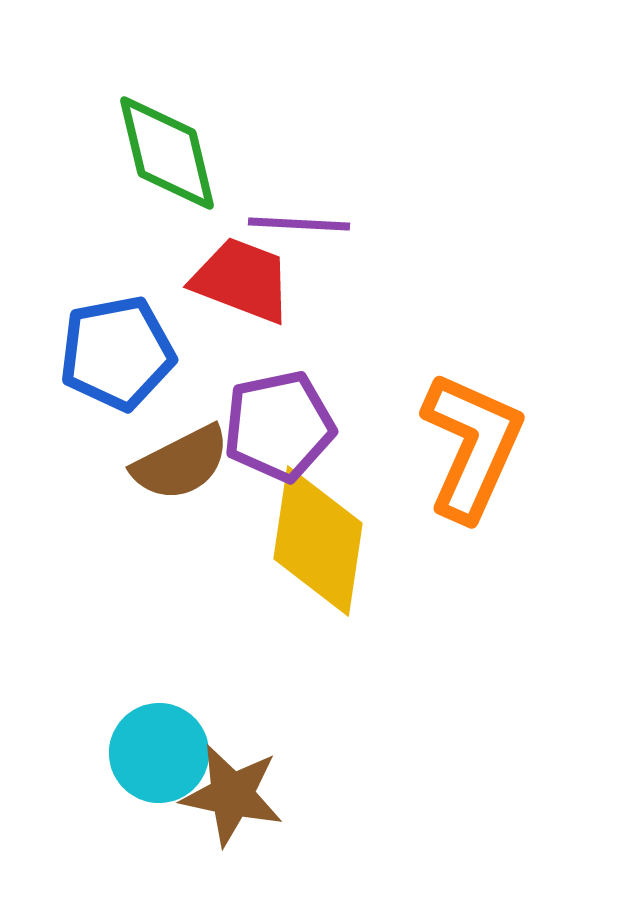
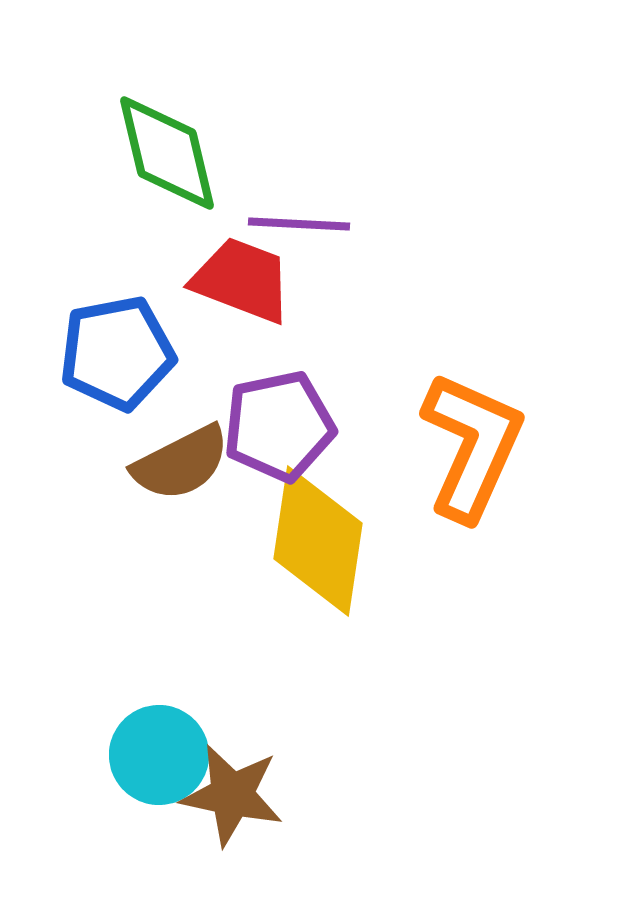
cyan circle: moved 2 px down
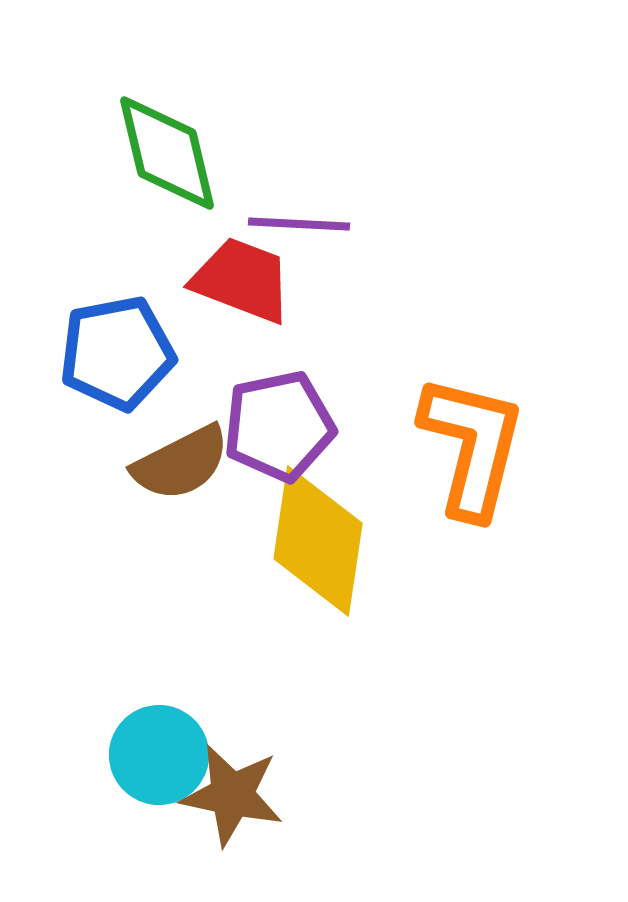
orange L-shape: rotated 10 degrees counterclockwise
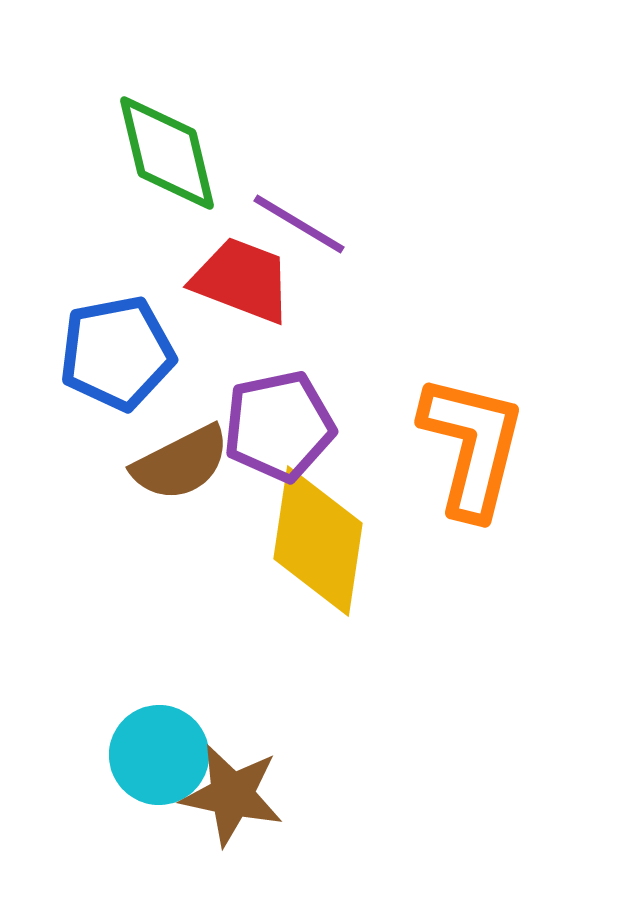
purple line: rotated 28 degrees clockwise
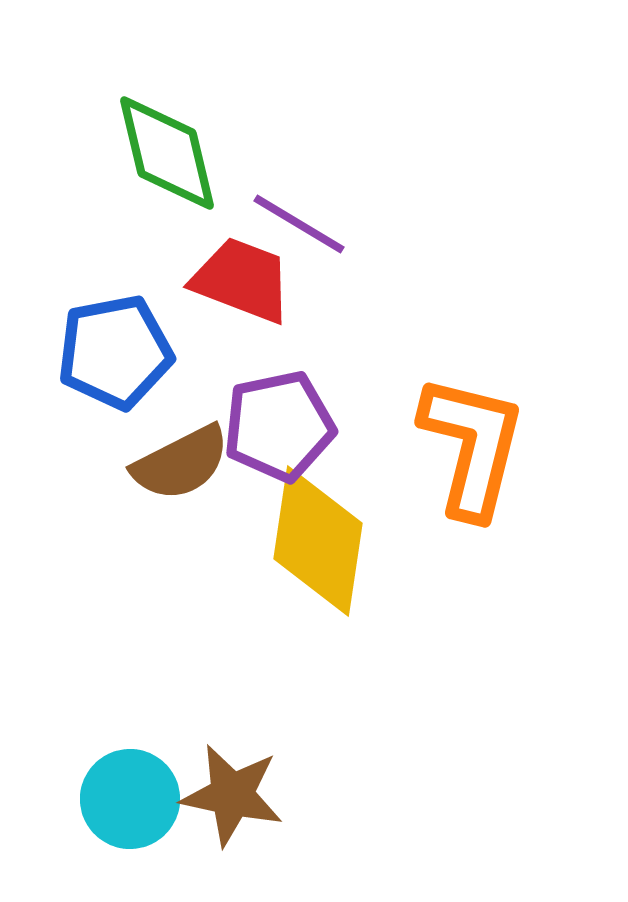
blue pentagon: moved 2 px left, 1 px up
cyan circle: moved 29 px left, 44 px down
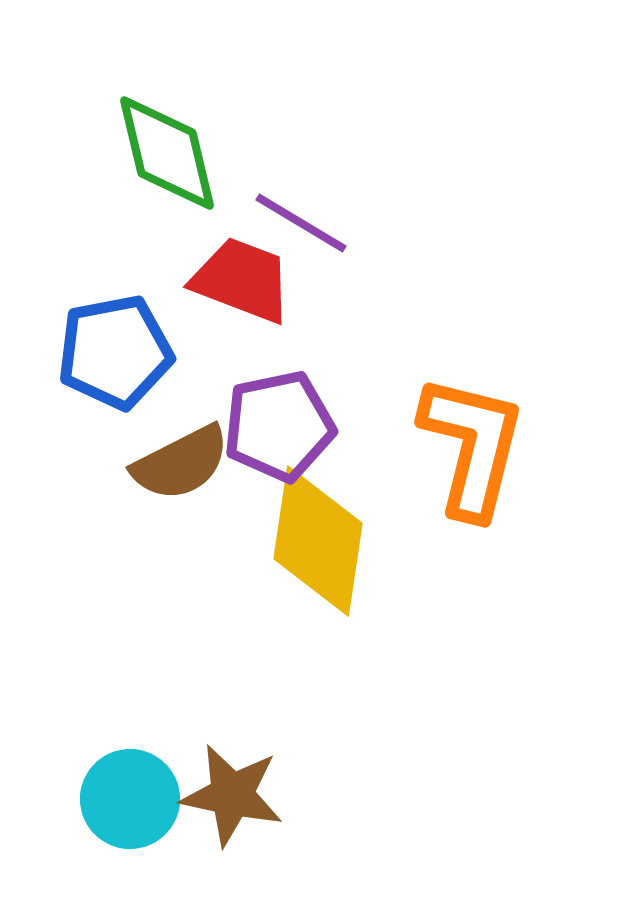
purple line: moved 2 px right, 1 px up
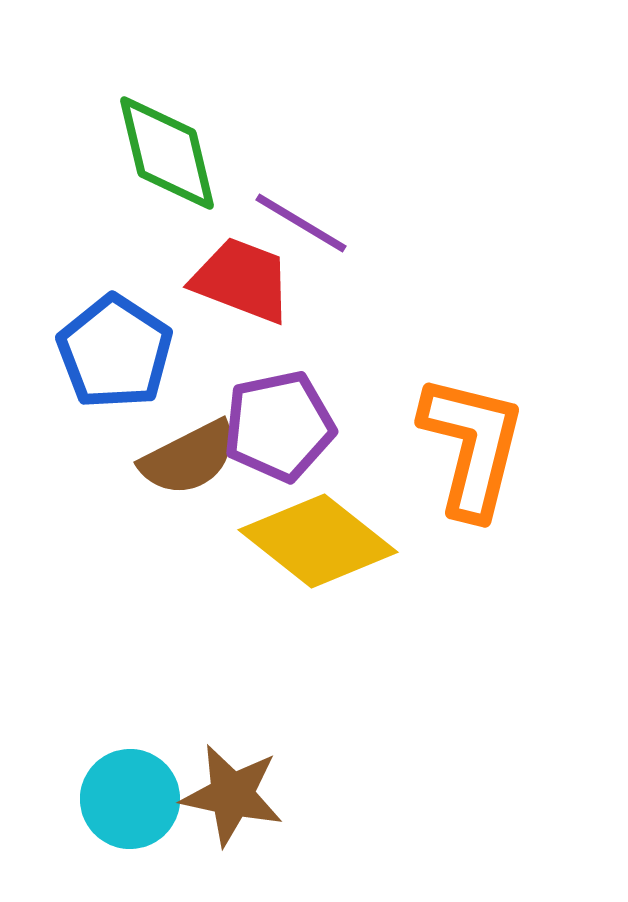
blue pentagon: rotated 28 degrees counterclockwise
brown semicircle: moved 8 px right, 5 px up
yellow diamond: rotated 60 degrees counterclockwise
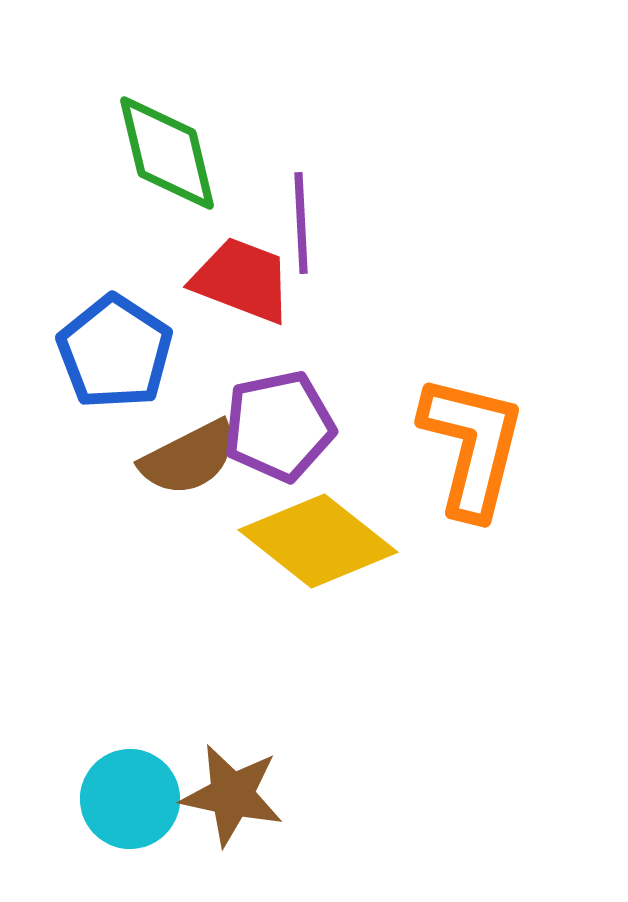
purple line: rotated 56 degrees clockwise
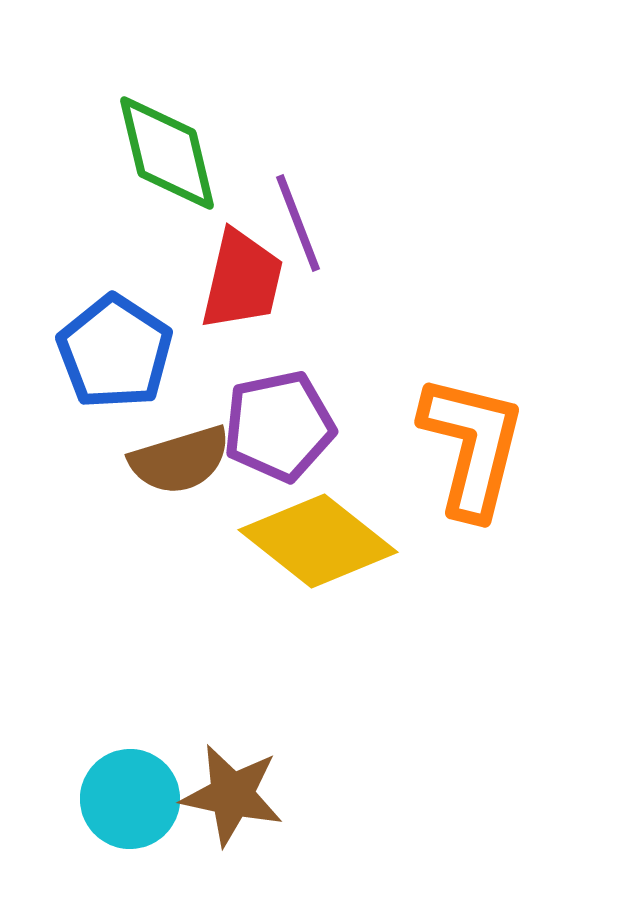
purple line: moved 3 px left; rotated 18 degrees counterclockwise
red trapezoid: rotated 82 degrees clockwise
brown semicircle: moved 9 px left, 2 px down; rotated 10 degrees clockwise
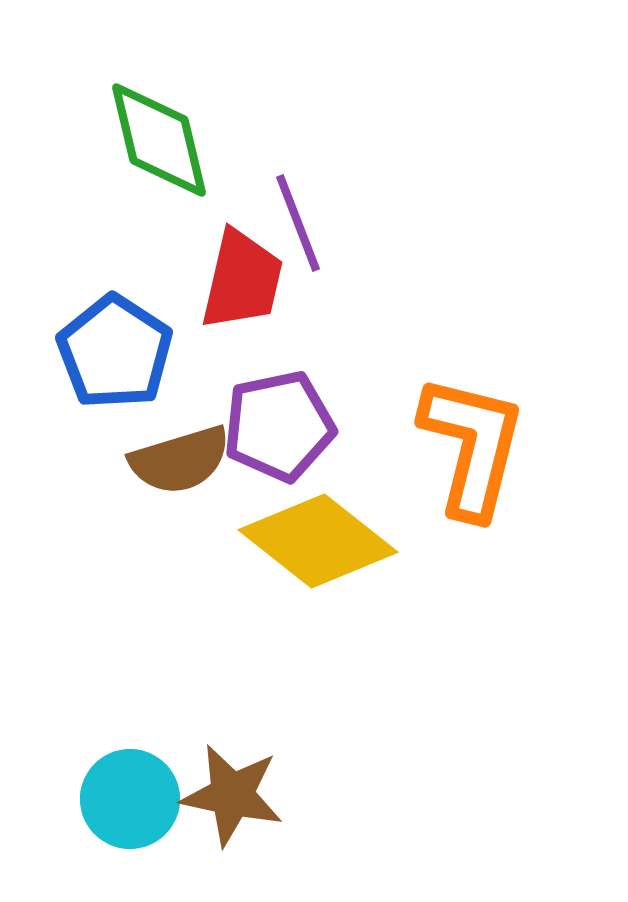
green diamond: moved 8 px left, 13 px up
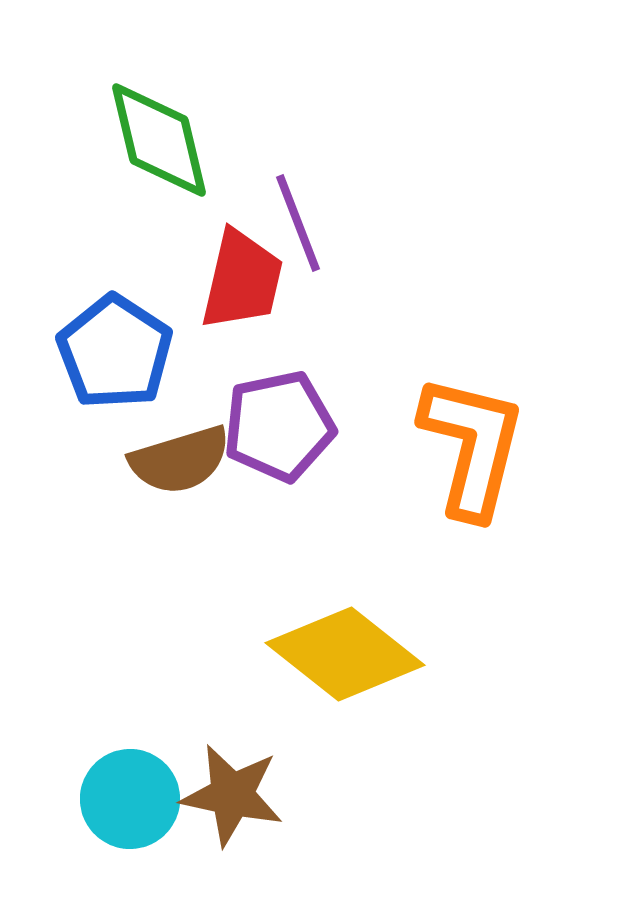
yellow diamond: moved 27 px right, 113 px down
